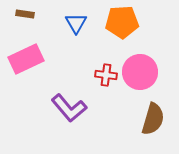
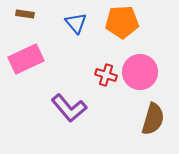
blue triangle: rotated 10 degrees counterclockwise
red cross: rotated 10 degrees clockwise
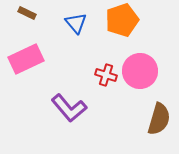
brown rectangle: moved 2 px right, 1 px up; rotated 18 degrees clockwise
orange pentagon: moved 2 px up; rotated 16 degrees counterclockwise
pink circle: moved 1 px up
brown semicircle: moved 6 px right
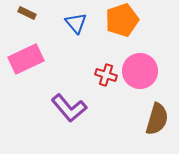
brown semicircle: moved 2 px left
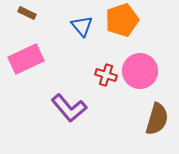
blue triangle: moved 6 px right, 3 px down
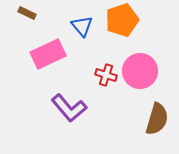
pink rectangle: moved 22 px right, 5 px up
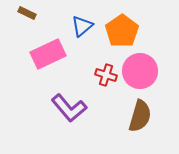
orange pentagon: moved 11 px down; rotated 16 degrees counterclockwise
blue triangle: rotated 30 degrees clockwise
brown semicircle: moved 17 px left, 3 px up
